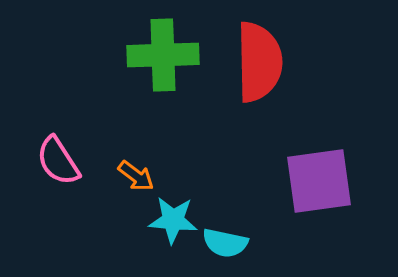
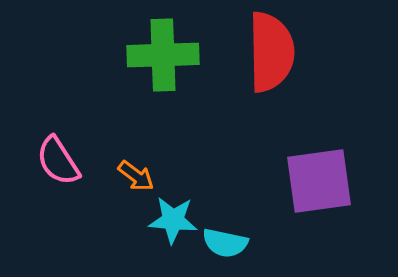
red semicircle: moved 12 px right, 10 px up
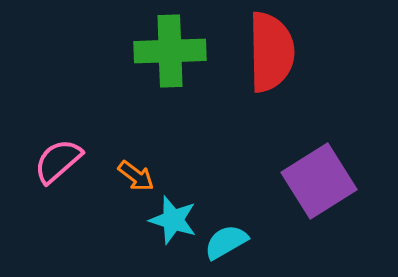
green cross: moved 7 px right, 4 px up
pink semicircle: rotated 82 degrees clockwise
purple square: rotated 24 degrees counterclockwise
cyan star: rotated 12 degrees clockwise
cyan semicircle: moved 1 px right, 1 px up; rotated 138 degrees clockwise
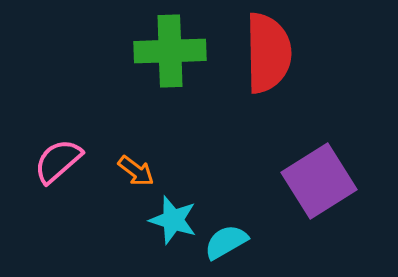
red semicircle: moved 3 px left, 1 px down
orange arrow: moved 5 px up
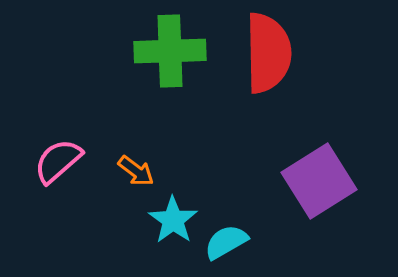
cyan star: rotated 18 degrees clockwise
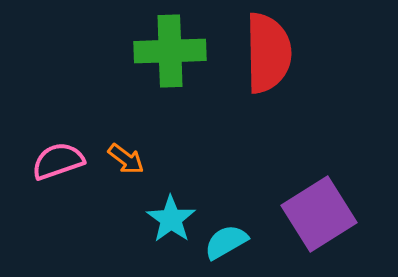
pink semicircle: rotated 22 degrees clockwise
orange arrow: moved 10 px left, 12 px up
purple square: moved 33 px down
cyan star: moved 2 px left, 1 px up
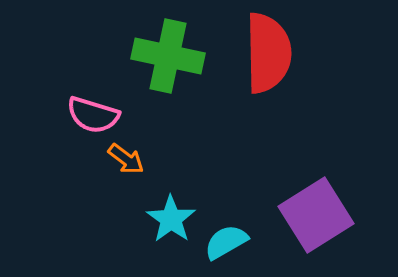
green cross: moved 2 px left, 5 px down; rotated 14 degrees clockwise
pink semicircle: moved 35 px right, 46 px up; rotated 144 degrees counterclockwise
purple square: moved 3 px left, 1 px down
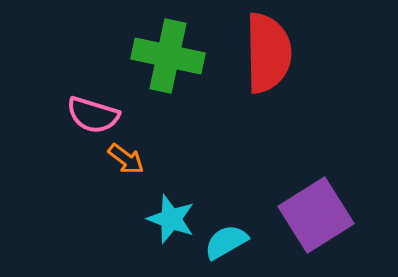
cyan star: rotated 15 degrees counterclockwise
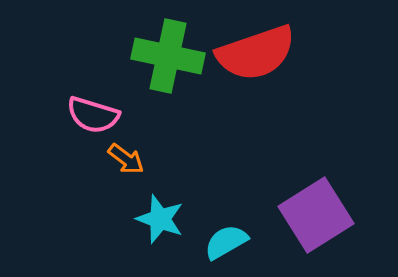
red semicircle: moved 12 px left; rotated 72 degrees clockwise
cyan star: moved 11 px left
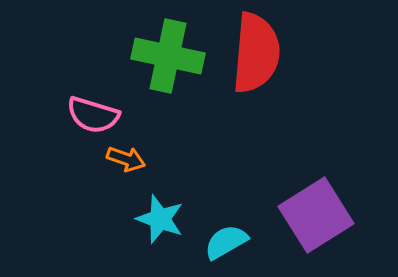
red semicircle: rotated 66 degrees counterclockwise
orange arrow: rotated 18 degrees counterclockwise
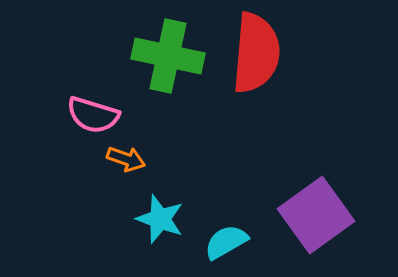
purple square: rotated 4 degrees counterclockwise
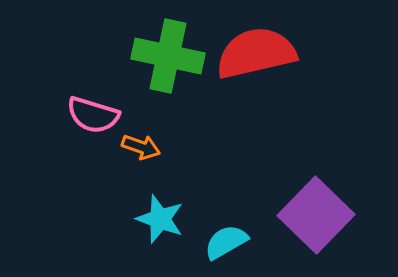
red semicircle: rotated 108 degrees counterclockwise
orange arrow: moved 15 px right, 12 px up
purple square: rotated 10 degrees counterclockwise
